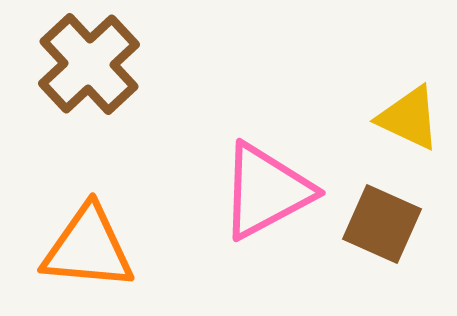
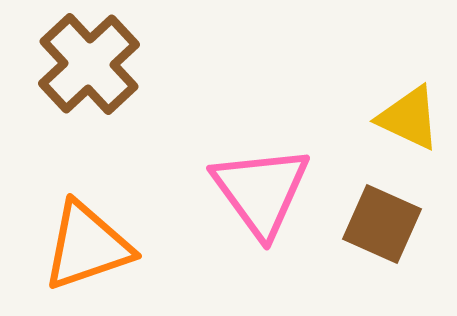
pink triangle: moved 5 px left; rotated 38 degrees counterclockwise
orange triangle: moved 1 px left, 2 px up; rotated 24 degrees counterclockwise
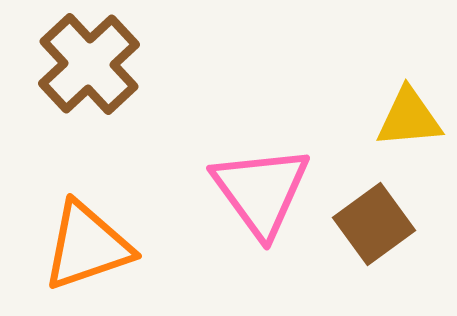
yellow triangle: rotated 30 degrees counterclockwise
brown square: moved 8 px left; rotated 30 degrees clockwise
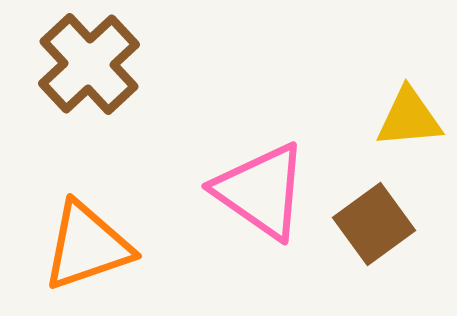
pink triangle: rotated 19 degrees counterclockwise
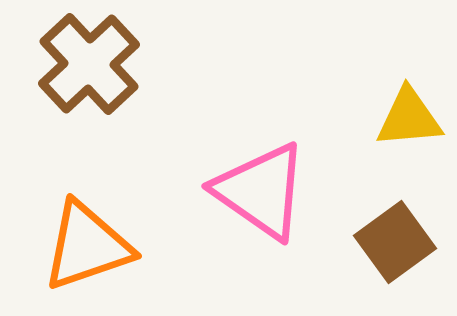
brown square: moved 21 px right, 18 px down
